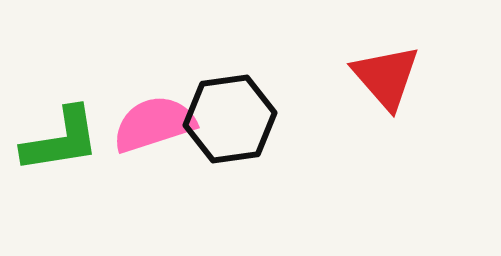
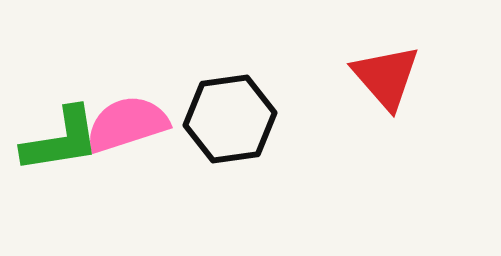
pink semicircle: moved 27 px left
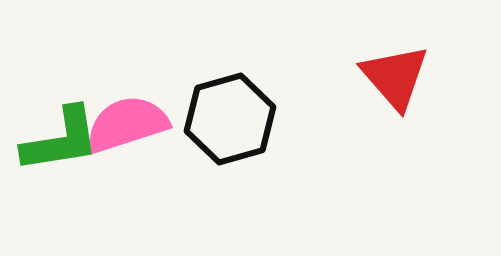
red triangle: moved 9 px right
black hexagon: rotated 8 degrees counterclockwise
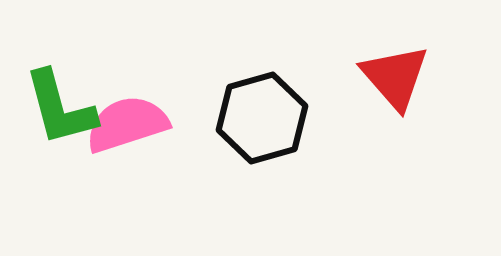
black hexagon: moved 32 px right, 1 px up
green L-shape: moved 1 px left, 32 px up; rotated 84 degrees clockwise
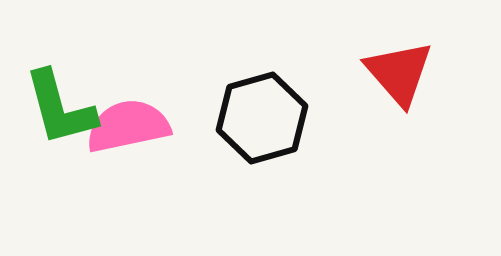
red triangle: moved 4 px right, 4 px up
pink semicircle: moved 1 px right, 2 px down; rotated 6 degrees clockwise
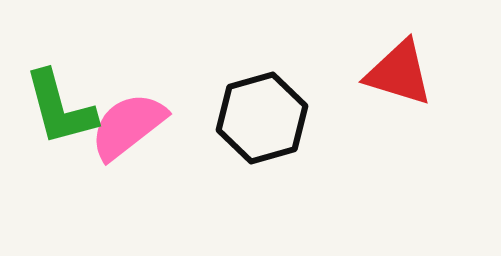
red triangle: rotated 32 degrees counterclockwise
pink semicircle: rotated 26 degrees counterclockwise
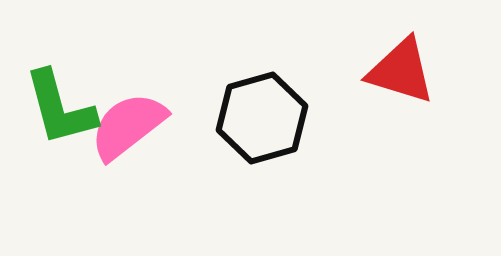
red triangle: moved 2 px right, 2 px up
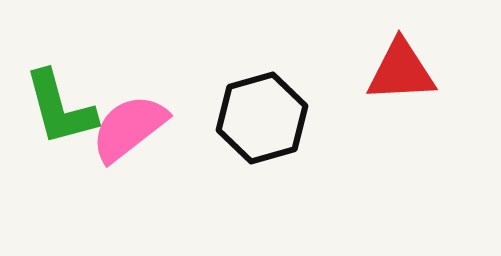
red triangle: rotated 20 degrees counterclockwise
pink semicircle: moved 1 px right, 2 px down
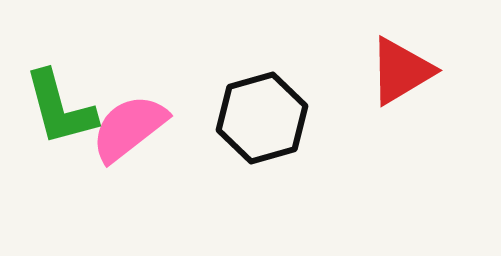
red triangle: rotated 28 degrees counterclockwise
